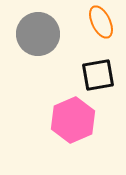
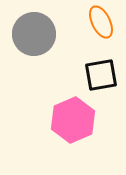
gray circle: moved 4 px left
black square: moved 3 px right
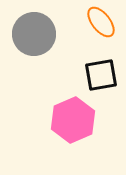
orange ellipse: rotated 12 degrees counterclockwise
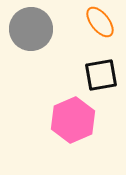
orange ellipse: moved 1 px left
gray circle: moved 3 px left, 5 px up
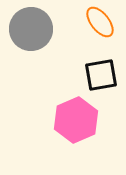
pink hexagon: moved 3 px right
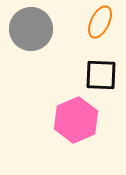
orange ellipse: rotated 64 degrees clockwise
black square: rotated 12 degrees clockwise
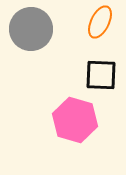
pink hexagon: moved 1 px left; rotated 21 degrees counterclockwise
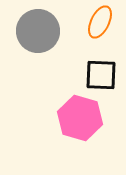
gray circle: moved 7 px right, 2 px down
pink hexagon: moved 5 px right, 2 px up
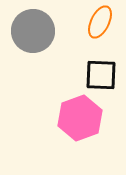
gray circle: moved 5 px left
pink hexagon: rotated 24 degrees clockwise
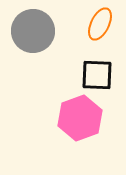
orange ellipse: moved 2 px down
black square: moved 4 px left
